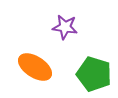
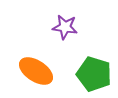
orange ellipse: moved 1 px right, 4 px down
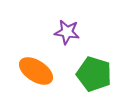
purple star: moved 2 px right, 5 px down
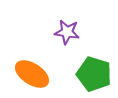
orange ellipse: moved 4 px left, 3 px down
